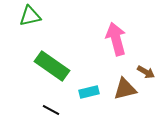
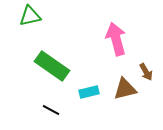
brown arrow: rotated 30 degrees clockwise
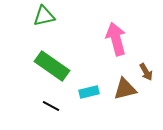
green triangle: moved 14 px right
black line: moved 4 px up
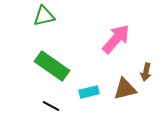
pink arrow: rotated 56 degrees clockwise
brown arrow: rotated 42 degrees clockwise
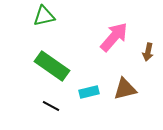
pink arrow: moved 2 px left, 2 px up
brown arrow: moved 2 px right, 20 px up
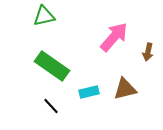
black line: rotated 18 degrees clockwise
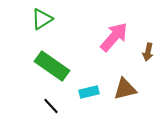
green triangle: moved 2 px left, 3 px down; rotated 20 degrees counterclockwise
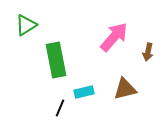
green triangle: moved 16 px left, 6 px down
green rectangle: moved 4 px right, 6 px up; rotated 44 degrees clockwise
cyan rectangle: moved 5 px left
black line: moved 9 px right, 2 px down; rotated 66 degrees clockwise
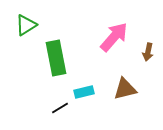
green rectangle: moved 2 px up
black line: rotated 36 degrees clockwise
